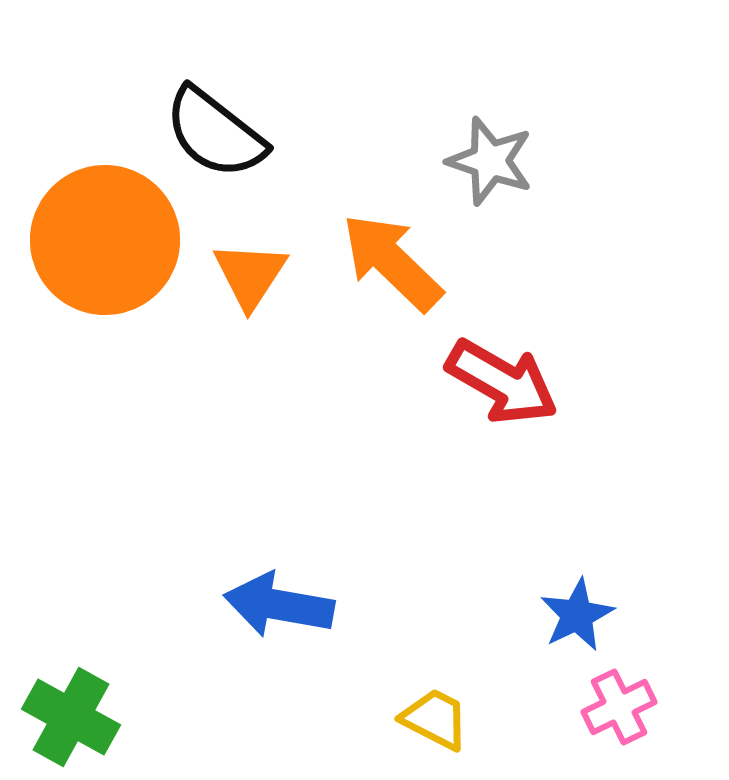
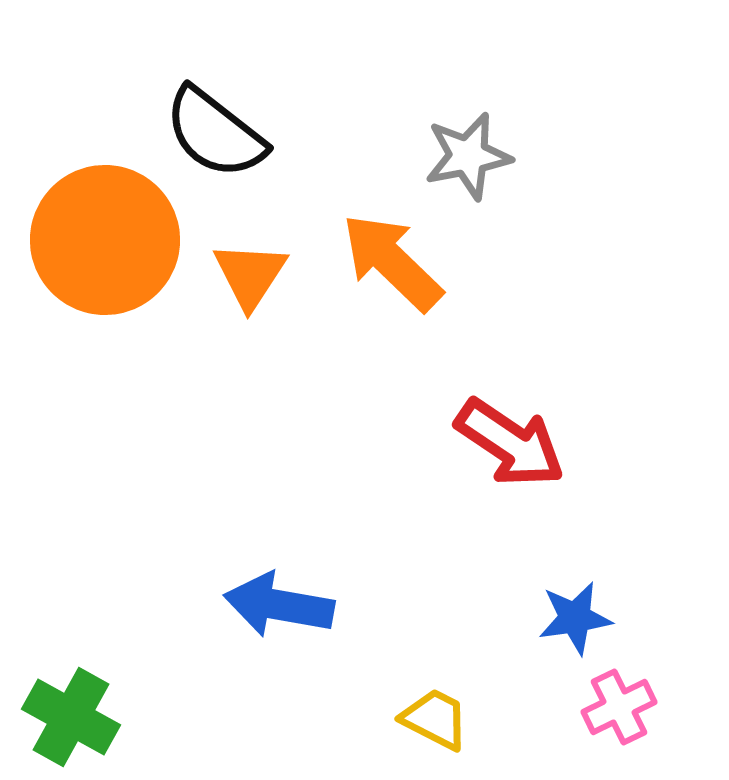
gray star: moved 22 px left, 5 px up; rotated 30 degrees counterclockwise
red arrow: moved 8 px right, 61 px down; rotated 4 degrees clockwise
blue star: moved 2 px left, 3 px down; rotated 18 degrees clockwise
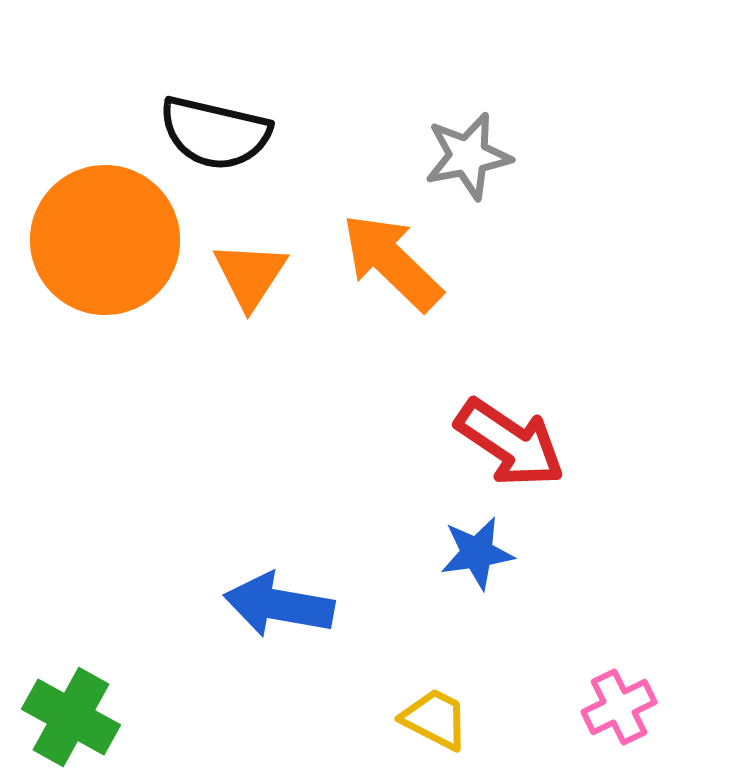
black semicircle: rotated 25 degrees counterclockwise
blue star: moved 98 px left, 65 px up
